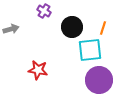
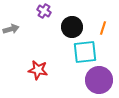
cyan square: moved 5 px left, 2 px down
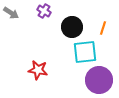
gray arrow: moved 16 px up; rotated 49 degrees clockwise
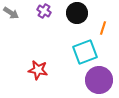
black circle: moved 5 px right, 14 px up
cyan square: rotated 15 degrees counterclockwise
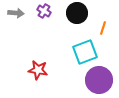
gray arrow: moved 5 px right; rotated 28 degrees counterclockwise
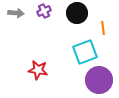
purple cross: rotated 32 degrees clockwise
orange line: rotated 24 degrees counterclockwise
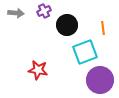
black circle: moved 10 px left, 12 px down
purple circle: moved 1 px right
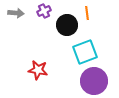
orange line: moved 16 px left, 15 px up
purple circle: moved 6 px left, 1 px down
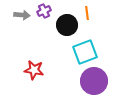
gray arrow: moved 6 px right, 2 px down
red star: moved 4 px left
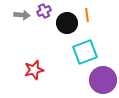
orange line: moved 2 px down
black circle: moved 2 px up
red star: rotated 24 degrees counterclockwise
purple circle: moved 9 px right, 1 px up
